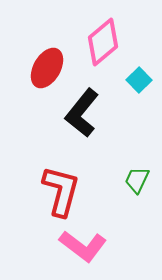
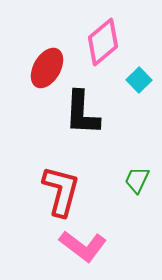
black L-shape: rotated 36 degrees counterclockwise
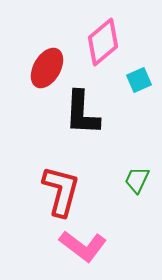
cyan square: rotated 20 degrees clockwise
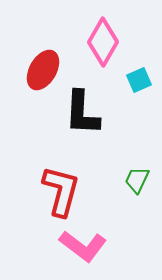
pink diamond: rotated 21 degrees counterclockwise
red ellipse: moved 4 px left, 2 px down
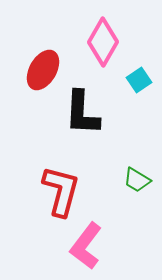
cyan square: rotated 10 degrees counterclockwise
green trapezoid: rotated 84 degrees counterclockwise
pink L-shape: moved 3 px right; rotated 90 degrees clockwise
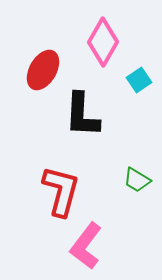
black L-shape: moved 2 px down
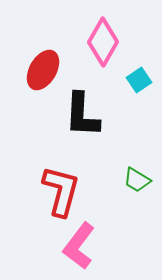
pink L-shape: moved 7 px left
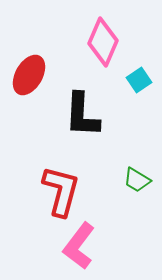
pink diamond: rotated 6 degrees counterclockwise
red ellipse: moved 14 px left, 5 px down
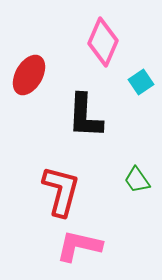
cyan square: moved 2 px right, 2 px down
black L-shape: moved 3 px right, 1 px down
green trapezoid: rotated 24 degrees clockwise
pink L-shape: rotated 66 degrees clockwise
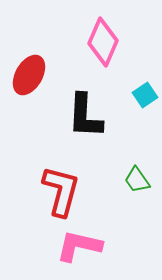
cyan square: moved 4 px right, 13 px down
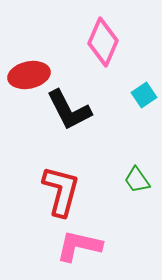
red ellipse: rotated 48 degrees clockwise
cyan square: moved 1 px left
black L-shape: moved 16 px left, 6 px up; rotated 30 degrees counterclockwise
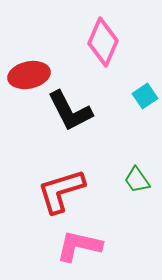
cyan square: moved 1 px right, 1 px down
black L-shape: moved 1 px right, 1 px down
red L-shape: rotated 122 degrees counterclockwise
